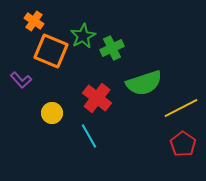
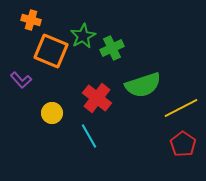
orange cross: moved 3 px left, 1 px up; rotated 18 degrees counterclockwise
green semicircle: moved 1 px left, 2 px down
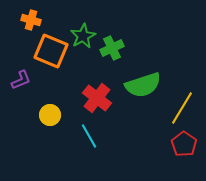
purple L-shape: rotated 70 degrees counterclockwise
yellow line: moved 1 px right; rotated 32 degrees counterclockwise
yellow circle: moved 2 px left, 2 px down
red pentagon: moved 1 px right
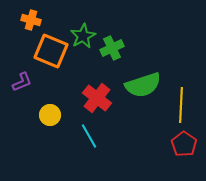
purple L-shape: moved 1 px right, 2 px down
yellow line: moved 1 px left, 3 px up; rotated 28 degrees counterclockwise
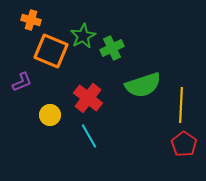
red cross: moved 9 px left
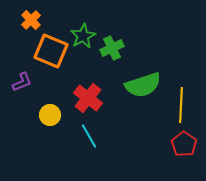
orange cross: rotated 30 degrees clockwise
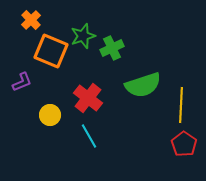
green star: rotated 10 degrees clockwise
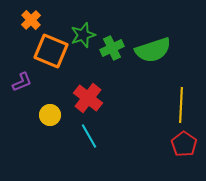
green star: moved 1 px up
green semicircle: moved 10 px right, 35 px up
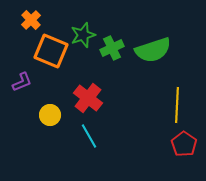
yellow line: moved 4 px left
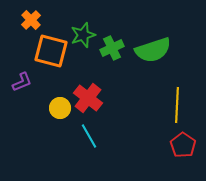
orange square: rotated 8 degrees counterclockwise
yellow circle: moved 10 px right, 7 px up
red pentagon: moved 1 px left, 1 px down
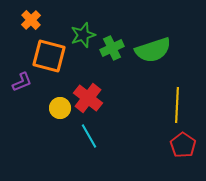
orange square: moved 2 px left, 5 px down
